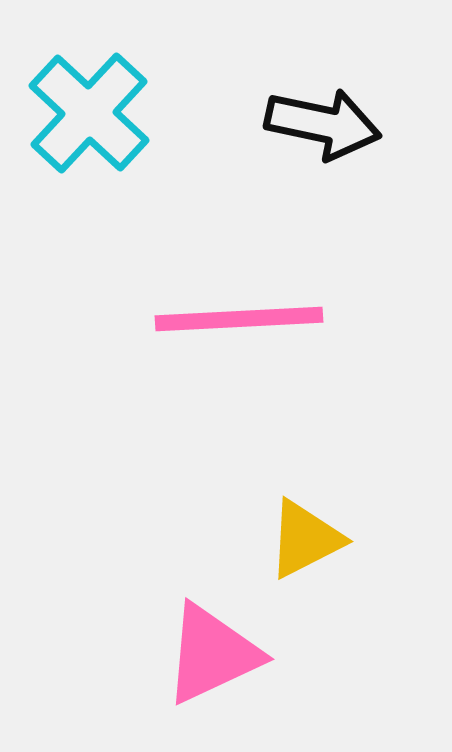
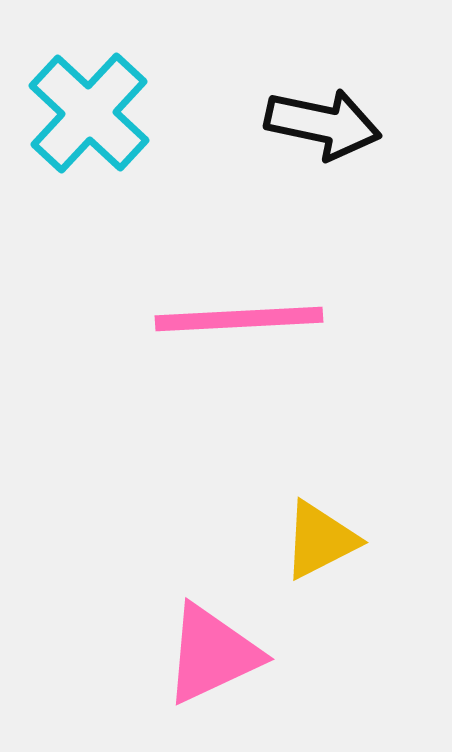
yellow triangle: moved 15 px right, 1 px down
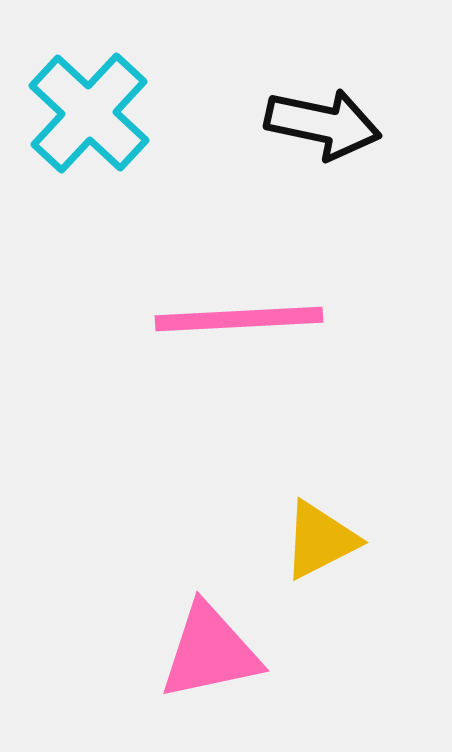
pink triangle: moved 2 px left, 2 px up; rotated 13 degrees clockwise
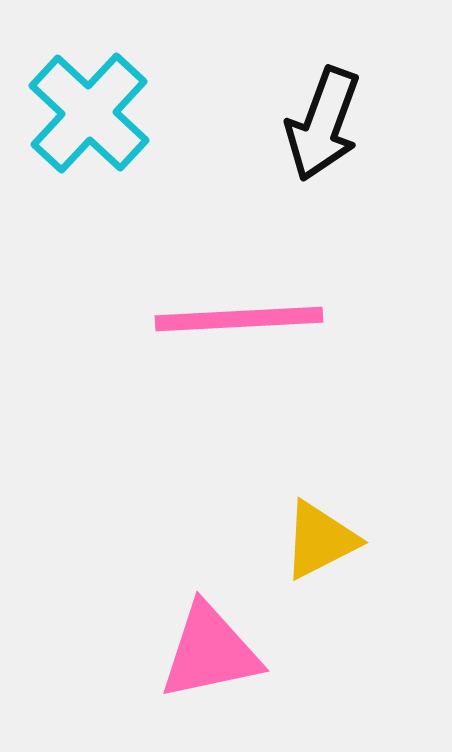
black arrow: rotated 98 degrees clockwise
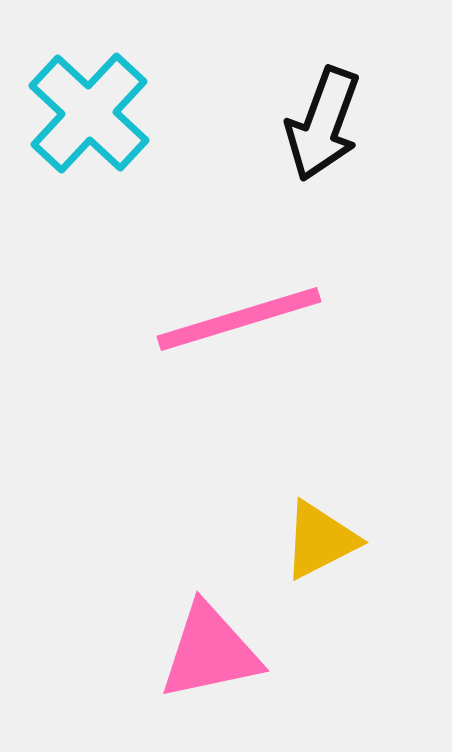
pink line: rotated 14 degrees counterclockwise
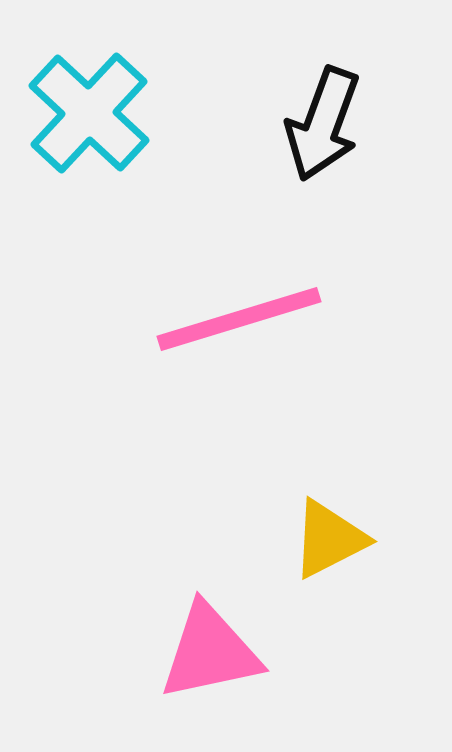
yellow triangle: moved 9 px right, 1 px up
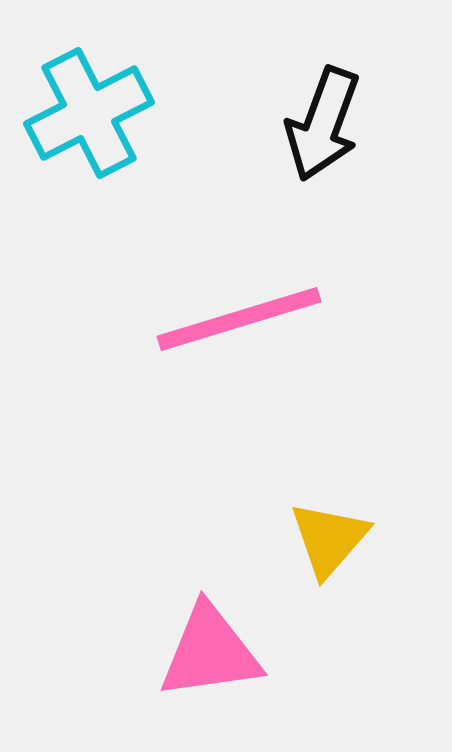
cyan cross: rotated 20 degrees clockwise
yellow triangle: rotated 22 degrees counterclockwise
pink triangle: rotated 4 degrees clockwise
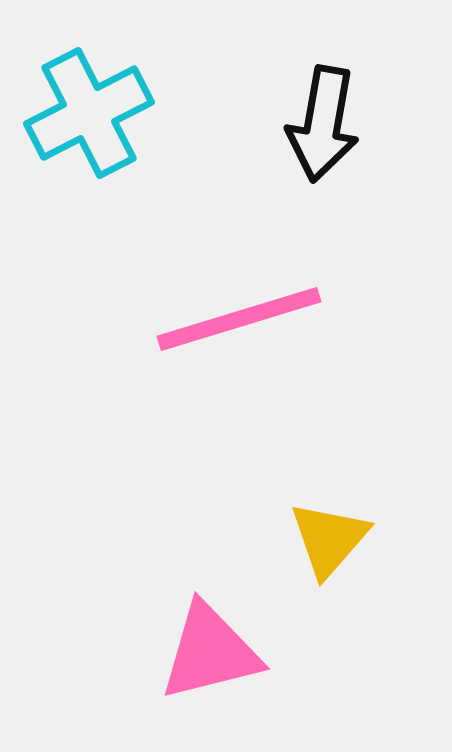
black arrow: rotated 10 degrees counterclockwise
pink triangle: rotated 6 degrees counterclockwise
